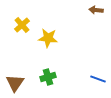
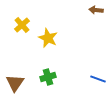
yellow star: rotated 18 degrees clockwise
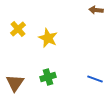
yellow cross: moved 4 px left, 4 px down
blue line: moved 3 px left
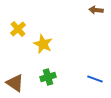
yellow star: moved 5 px left, 6 px down
brown triangle: rotated 30 degrees counterclockwise
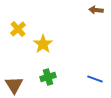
yellow star: rotated 12 degrees clockwise
brown triangle: moved 1 px left, 2 px down; rotated 24 degrees clockwise
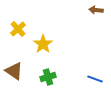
brown triangle: moved 14 px up; rotated 24 degrees counterclockwise
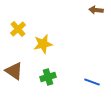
yellow star: rotated 24 degrees clockwise
blue line: moved 3 px left, 3 px down
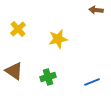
yellow star: moved 15 px right, 5 px up
blue line: rotated 42 degrees counterclockwise
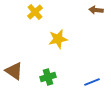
yellow cross: moved 17 px right, 17 px up
